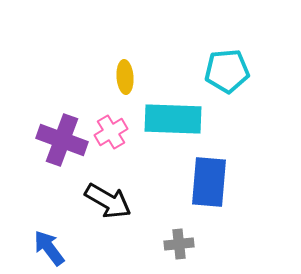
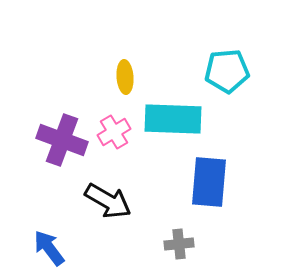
pink cross: moved 3 px right
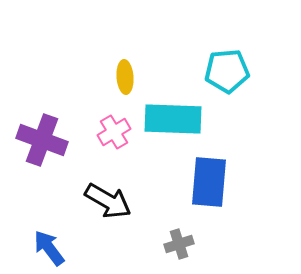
purple cross: moved 20 px left
gray cross: rotated 12 degrees counterclockwise
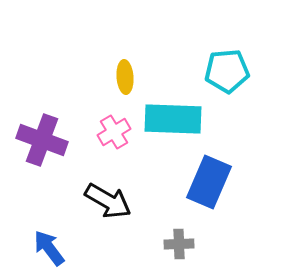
blue rectangle: rotated 18 degrees clockwise
gray cross: rotated 16 degrees clockwise
